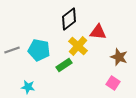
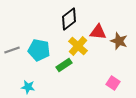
brown star: moved 16 px up
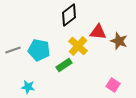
black diamond: moved 4 px up
gray line: moved 1 px right
pink square: moved 2 px down
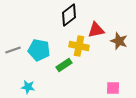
red triangle: moved 2 px left, 2 px up; rotated 18 degrees counterclockwise
yellow cross: moved 1 px right; rotated 30 degrees counterclockwise
pink square: moved 3 px down; rotated 32 degrees counterclockwise
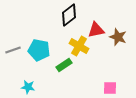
brown star: moved 1 px left, 4 px up
yellow cross: rotated 18 degrees clockwise
pink square: moved 3 px left
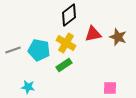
red triangle: moved 3 px left, 4 px down
yellow cross: moved 13 px left, 3 px up
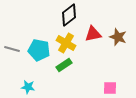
gray line: moved 1 px left, 1 px up; rotated 35 degrees clockwise
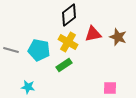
yellow cross: moved 2 px right, 1 px up
gray line: moved 1 px left, 1 px down
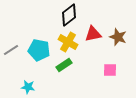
gray line: rotated 49 degrees counterclockwise
pink square: moved 18 px up
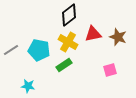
pink square: rotated 16 degrees counterclockwise
cyan star: moved 1 px up
